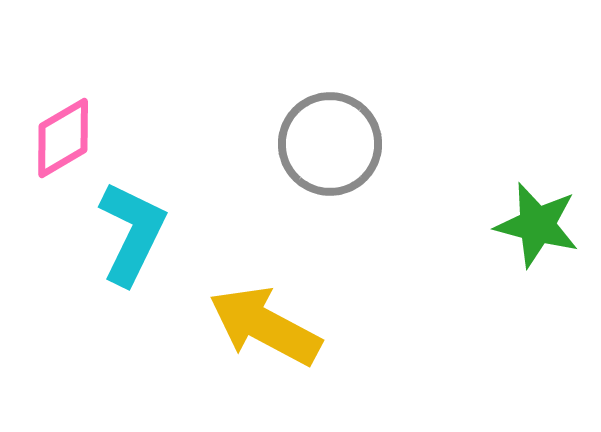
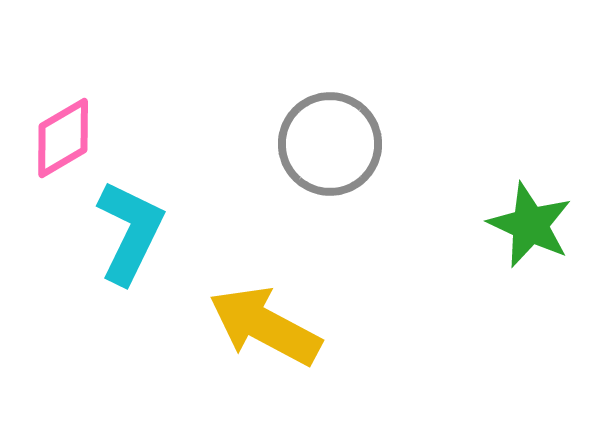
green star: moved 7 px left; rotated 10 degrees clockwise
cyan L-shape: moved 2 px left, 1 px up
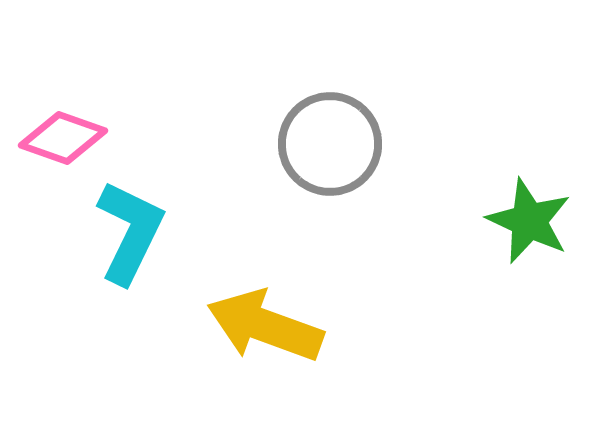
pink diamond: rotated 50 degrees clockwise
green star: moved 1 px left, 4 px up
yellow arrow: rotated 8 degrees counterclockwise
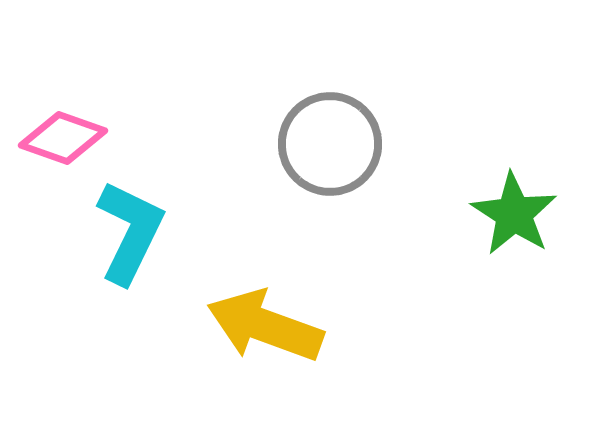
green star: moved 15 px left, 7 px up; rotated 8 degrees clockwise
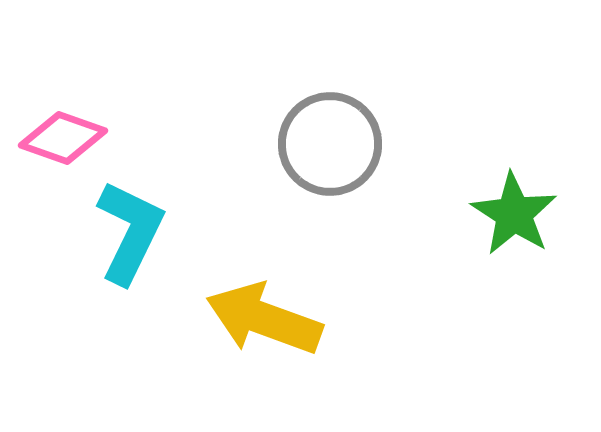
yellow arrow: moved 1 px left, 7 px up
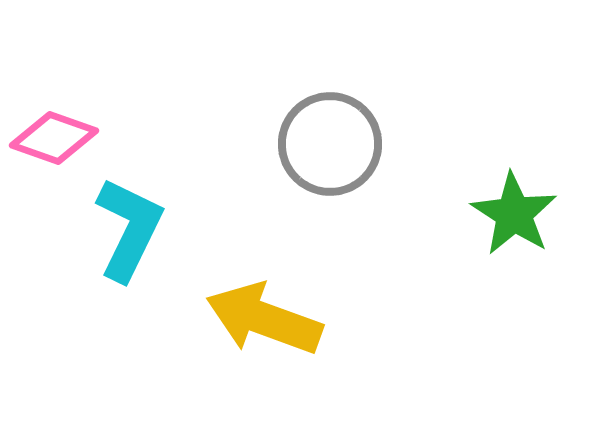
pink diamond: moved 9 px left
cyan L-shape: moved 1 px left, 3 px up
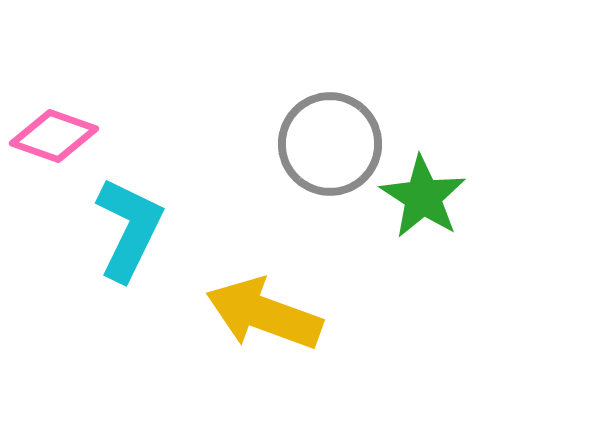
pink diamond: moved 2 px up
green star: moved 91 px left, 17 px up
yellow arrow: moved 5 px up
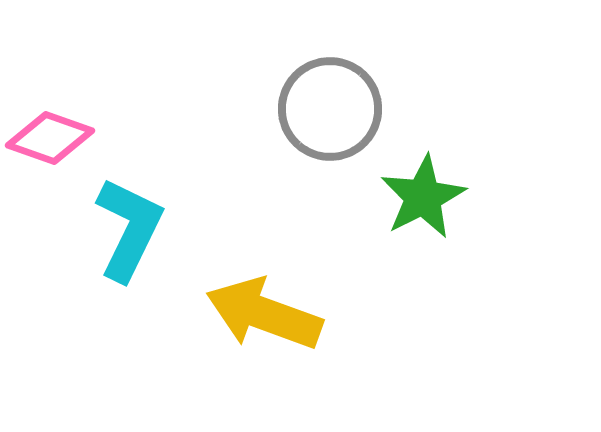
pink diamond: moved 4 px left, 2 px down
gray circle: moved 35 px up
green star: rotated 12 degrees clockwise
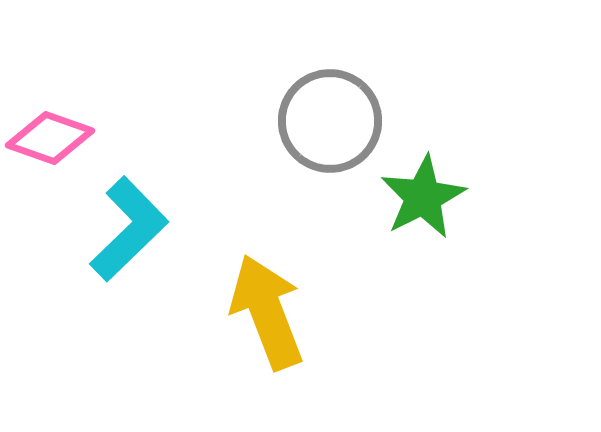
gray circle: moved 12 px down
cyan L-shape: rotated 20 degrees clockwise
yellow arrow: moved 3 px right, 2 px up; rotated 49 degrees clockwise
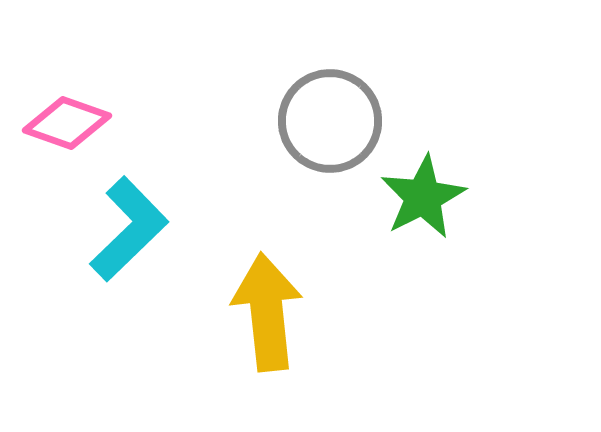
pink diamond: moved 17 px right, 15 px up
yellow arrow: rotated 15 degrees clockwise
